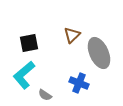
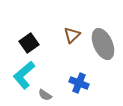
black square: rotated 24 degrees counterclockwise
gray ellipse: moved 4 px right, 9 px up
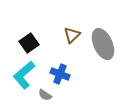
blue cross: moved 19 px left, 9 px up
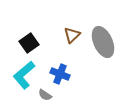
gray ellipse: moved 2 px up
